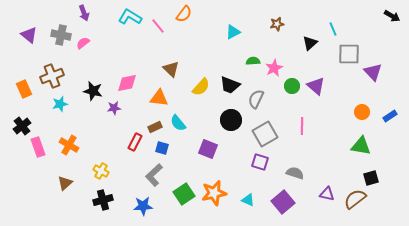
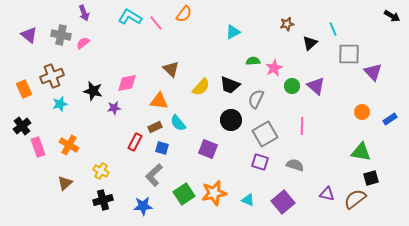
brown star at (277, 24): moved 10 px right
pink line at (158, 26): moved 2 px left, 3 px up
orange triangle at (159, 98): moved 3 px down
blue rectangle at (390, 116): moved 3 px down
green triangle at (361, 146): moved 6 px down
gray semicircle at (295, 173): moved 8 px up
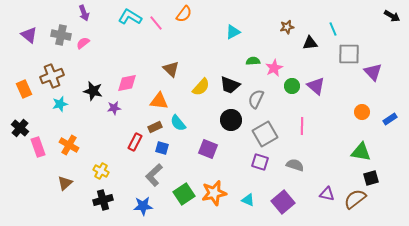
brown star at (287, 24): moved 3 px down
black triangle at (310, 43): rotated 35 degrees clockwise
black cross at (22, 126): moved 2 px left, 2 px down; rotated 12 degrees counterclockwise
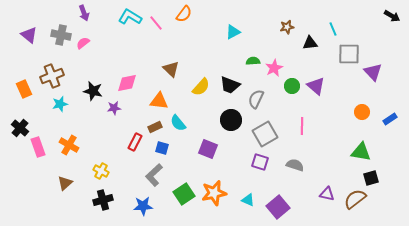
purple square at (283, 202): moved 5 px left, 5 px down
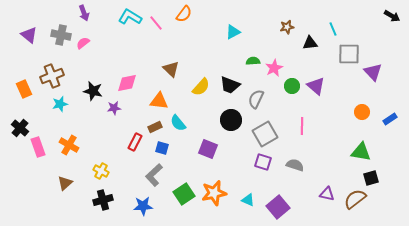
purple square at (260, 162): moved 3 px right
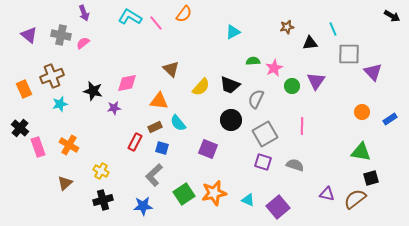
purple triangle at (316, 86): moved 5 px up; rotated 24 degrees clockwise
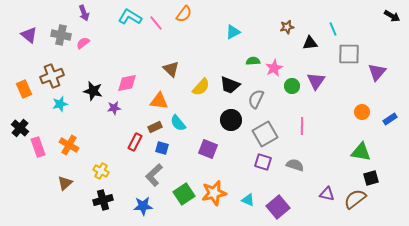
purple triangle at (373, 72): moved 4 px right; rotated 24 degrees clockwise
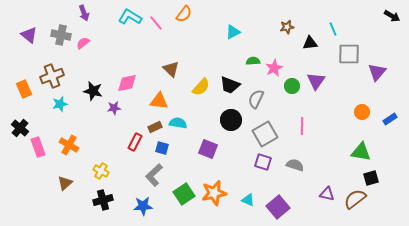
cyan semicircle at (178, 123): rotated 138 degrees clockwise
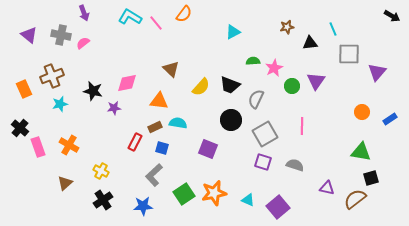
purple triangle at (327, 194): moved 6 px up
black cross at (103, 200): rotated 18 degrees counterclockwise
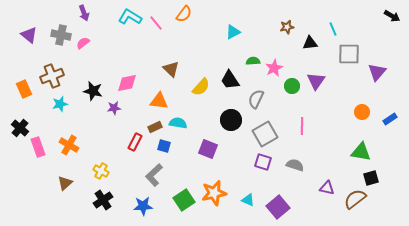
black trapezoid at (230, 85): moved 5 px up; rotated 35 degrees clockwise
blue square at (162, 148): moved 2 px right, 2 px up
green square at (184, 194): moved 6 px down
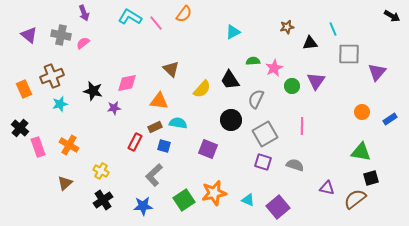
yellow semicircle at (201, 87): moved 1 px right, 2 px down
